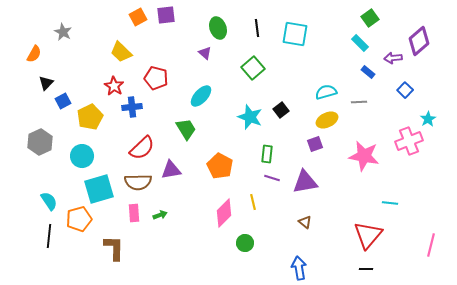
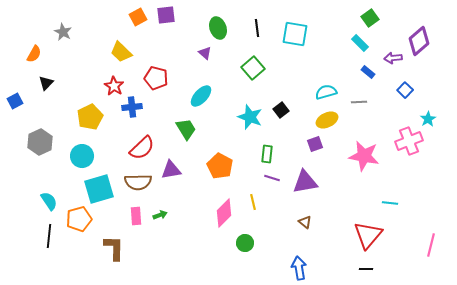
blue square at (63, 101): moved 48 px left
pink rectangle at (134, 213): moved 2 px right, 3 px down
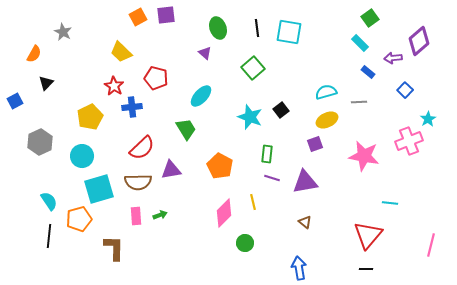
cyan square at (295, 34): moved 6 px left, 2 px up
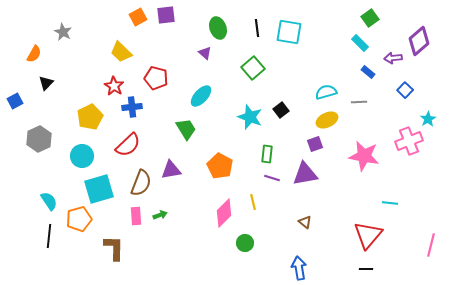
gray hexagon at (40, 142): moved 1 px left, 3 px up
red semicircle at (142, 148): moved 14 px left, 3 px up
brown semicircle at (138, 182): moved 3 px right, 1 px down; rotated 68 degrees counterclockwise
purple triangle at (305, 182): moved 8 px up
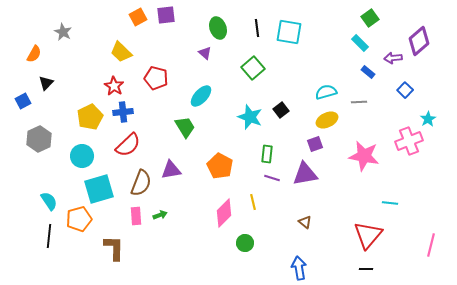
blue square at (15, 101): moved 8 px right
blue cross at (132, 107): moved 9 px left, 5 px down
green trapezoid at (186, 129): moved 1 px left, 2 px up
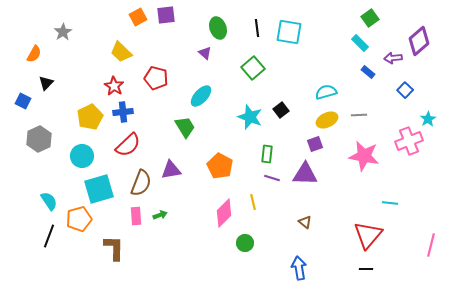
gray star at (63, 32): rotated 12 degrees clockwise
blue square at (23, 101): rotated 35 degrees counterclockwise
gray line at (359, 102): moved 13 px down
purple triangle at (305, 174): rotated 12 degrees clockwise
black line at (49, 236): rotated 15 degrees clockwise
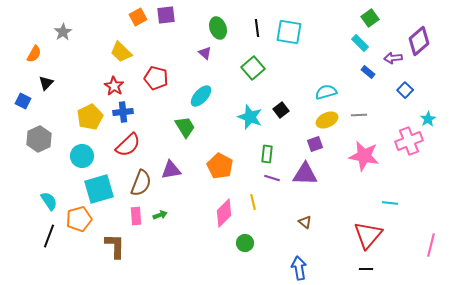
brown L-shape at (114, 248): moved 1 px right, 2 px up
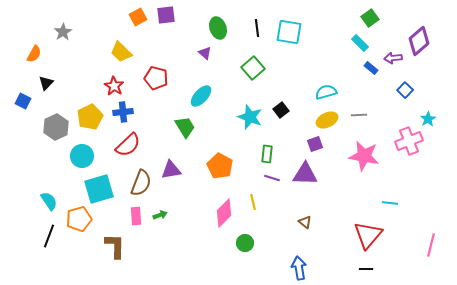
blue rectangle at (368, 72): moved 3 px right, 4 px up
gray hexagon at (39, 139): moved 17 px right, 12 px up
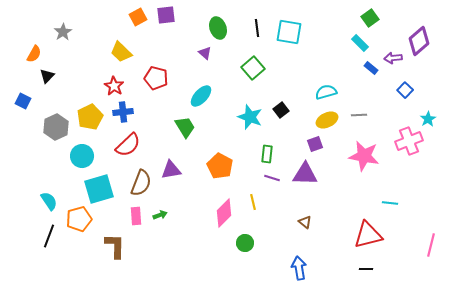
black triangle at (46, 83): moved 1 px right, 7 px up
red triangle at (368, 235): rotated 36 degrees clockwise
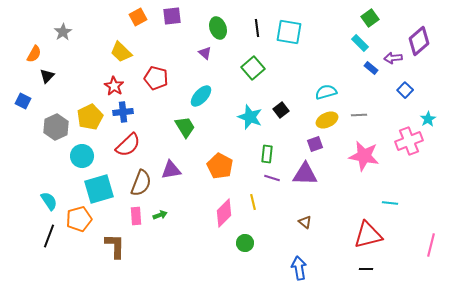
purple square at (166, 15): moved 6 px right, 1 px down
